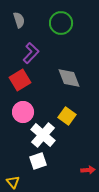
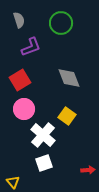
purple L-shape: moved 6 px up; rotated 25 degrees clockwise
pink circle: moved 1 px right, 3 px up
white square: moved 6 px right, 2 px down
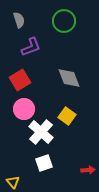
green circle: moved 3 px right, 2 px up
white cross: moved 2 px left, 3 px up
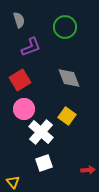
green circle: moved 1 px right, 6 px down
